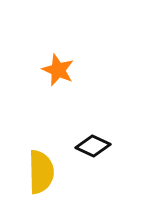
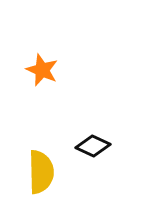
orange star: moved 16 px left
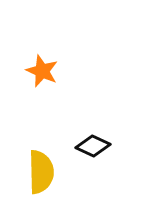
orange star: moved 1 px down
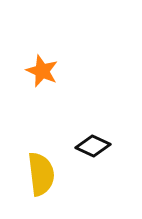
yellow semicircle: moved 2 px down; rotated 6 degrees counterclockwise
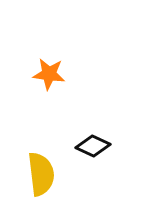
orange star: moved 7 px right, 3 px down; rotated 16 degrees counterclockwise
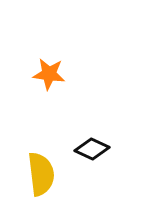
black diamond: moved 1 px left, 3 px down
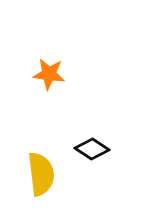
black diamond: rotated 8 degrees clockwise
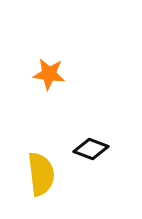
black diamond: moved 1 px left; rotated 12 degrees counterclockwise
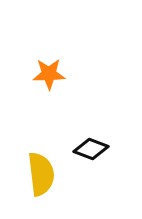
orange star: rotated 8 degrees counterclockwise
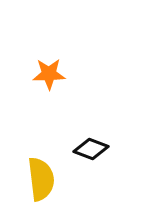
yellow semicircle: moved 5 px down
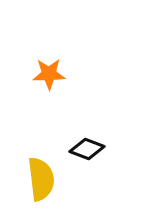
black diamond: moved 4 px left
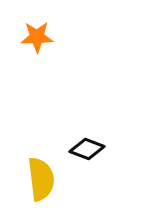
orange star: moved 12 px left, 37 px up
